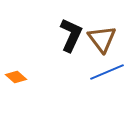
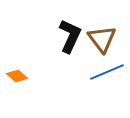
black L-shape: moved 1 px left, 1 px down
orange diamond: moved 1 px right, 1 px up
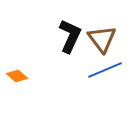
blue line: moved 2 px left, 2 px up
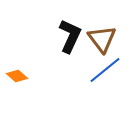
blue line: rotated 16 degrees counterclockwise
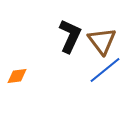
brown triangle: moved 2 px down
orange diamond: rotated 50 degrees counterclockwise
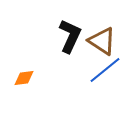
brown triangle: rotated 20 degrees counterclockwise
orange diamond: moved 7 px right, 2 px down
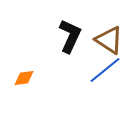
brown triangle: moved 7 px right, 1 px up
